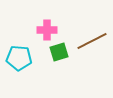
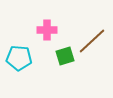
brown line: rotated 16 degrees counterclockwise
green square: moved 6 px right, 4 px down
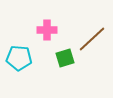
brown line: moved 2 px up
green square: moved 2 px down
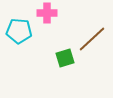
pink cross: moved 17 px up
cyan pentagon: moved 27 px up
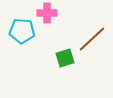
cyan pentagon: moved 3 px right
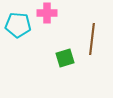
cyan pentagon: moved 4 px left, 6 px up
brown line: rotated 40 degrees counterclockwise
